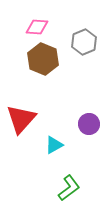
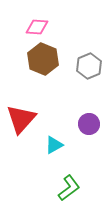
gray hexagon: moved 5 px right, 24 px down
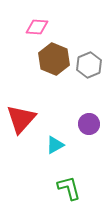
brown hexagon: moved 11 px right
gray hexagon: moved 1 px up
cyan triangle: moved 1 px right
green L-shape: rotated 68 degrees counterclockwise
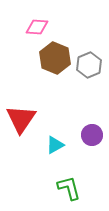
brown hexagon: moved 1 px right, 1 px up
red triangle: rotated 8 degrees counterclockwise
purple circle: moved 3 px right, 11 px down
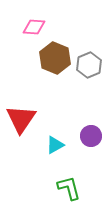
pink diamond: moved 3 px left
purple circle: moved 1 px left, 1 px down
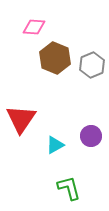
gray hexagon: moved 3 px right
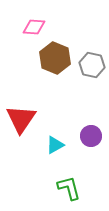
gray hexagon: rotated 25 degrees counterclockwise
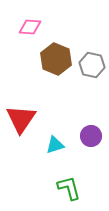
pink diamond: moved 4 px left
brown hexagon: moved 1 px right, 1 px down
cyan triangle: rotated 12 degrees clockwise
